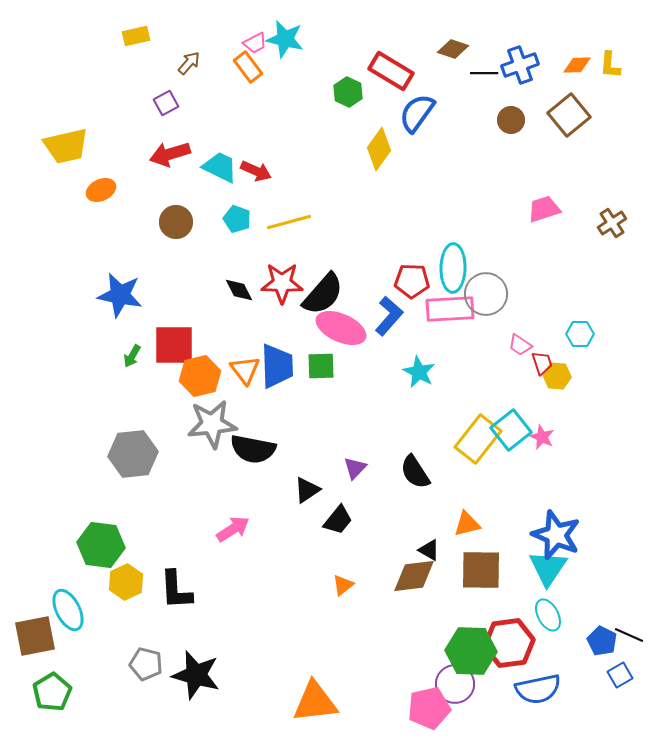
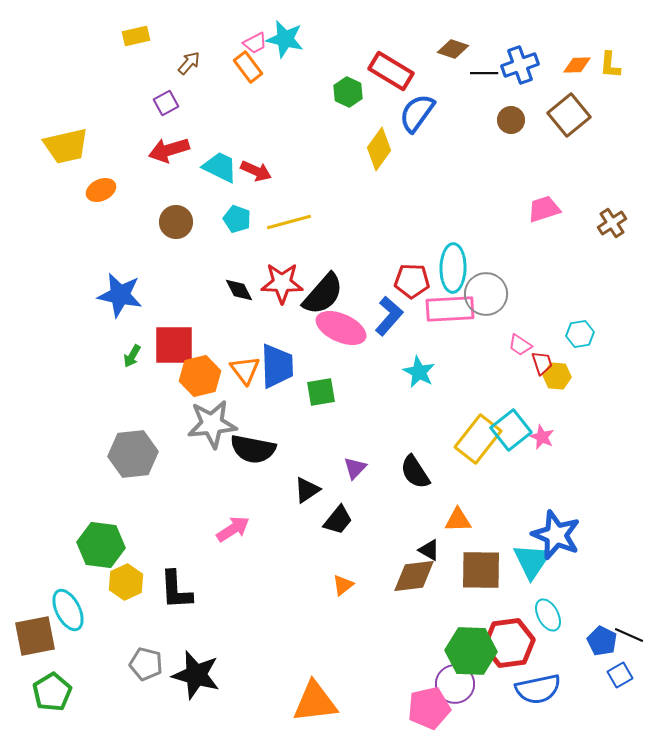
red arrow at (170, 154): moved 1 px left, 4 px up
cyan hexagon at (580, 334): rotated 8 degrees counterclockwise
green square at (321, 366): moved 26 px down; rotated 8 degrees counterclockwise
orange triangle at (467, 524): moved 9 px left, 4 px up; rotated 12 degrees clockwise
cyan triangle at (548, 568): moved 16 px left, 7 px up
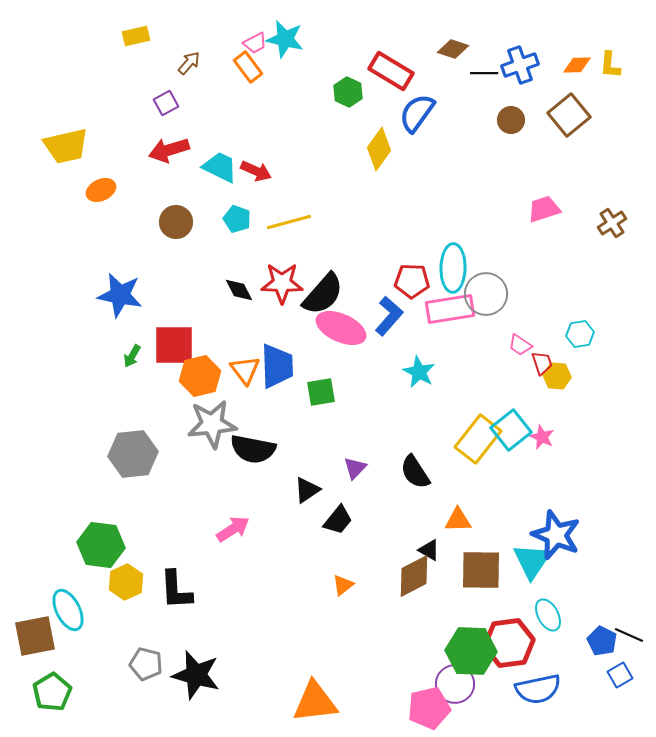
pink rectangle at (450, 309): rotated 6 degrees counterclockwise
brown diamond at (414, 576): rotated 21 degrees counterclockwise
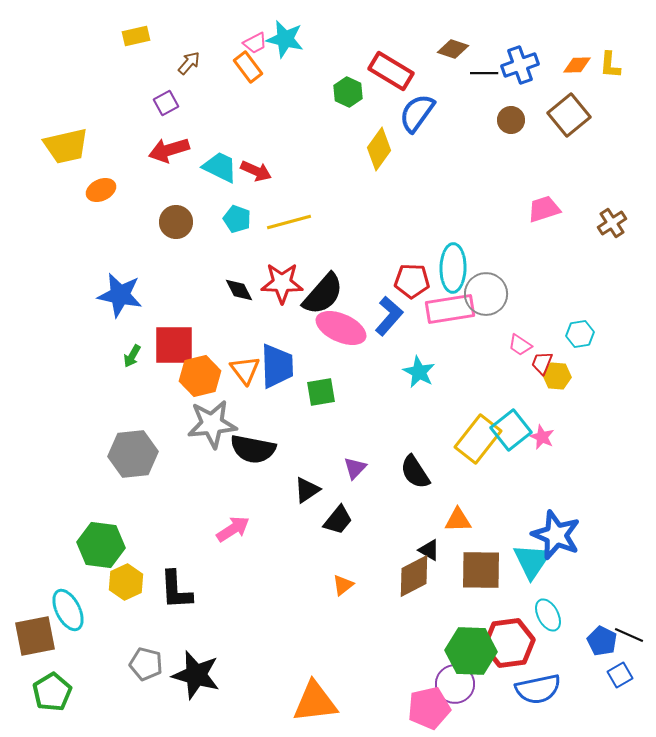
red trapezoid at (542, 363): rotated 140 degrees counterclockwise
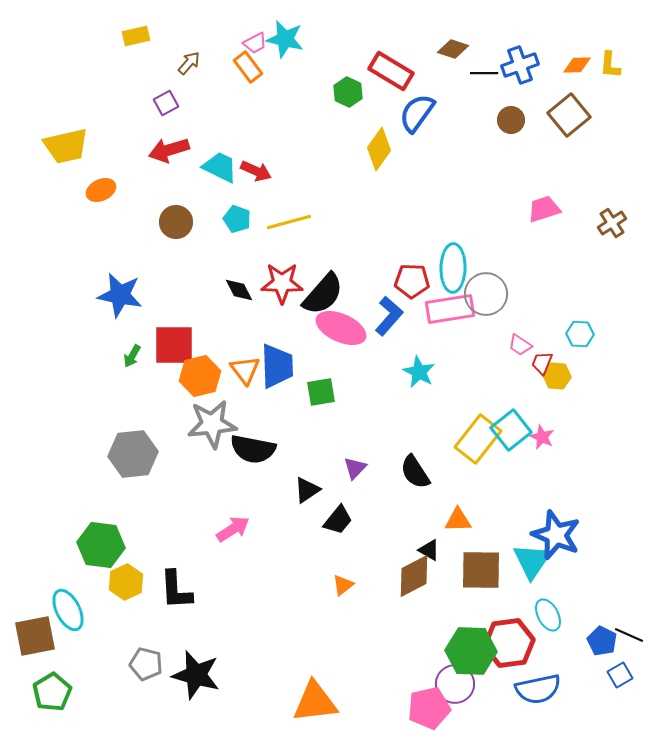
cyan hexagon at (580, 334): rotated 12 degrees clockwise
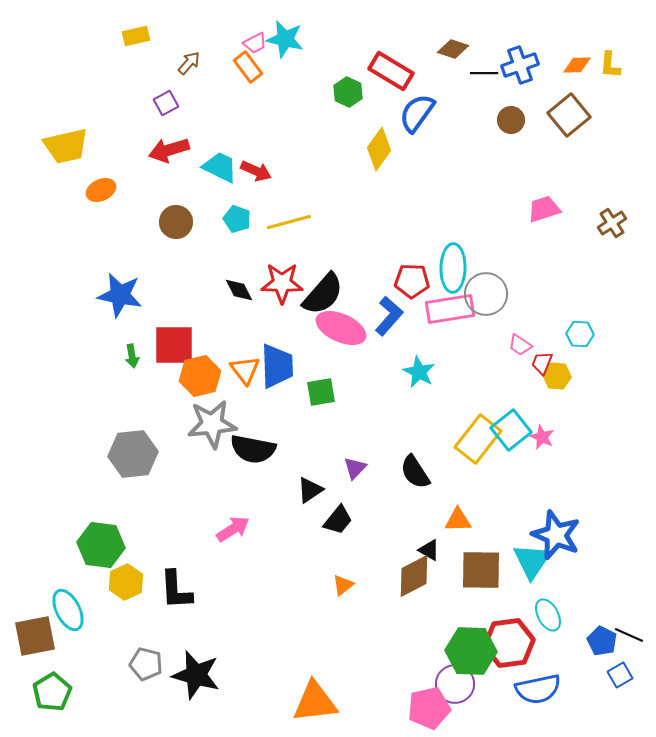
green arrow at (132, 356): rotated 40 degrees counterclockwise
black triangle at (307, 490): moved 3 px right
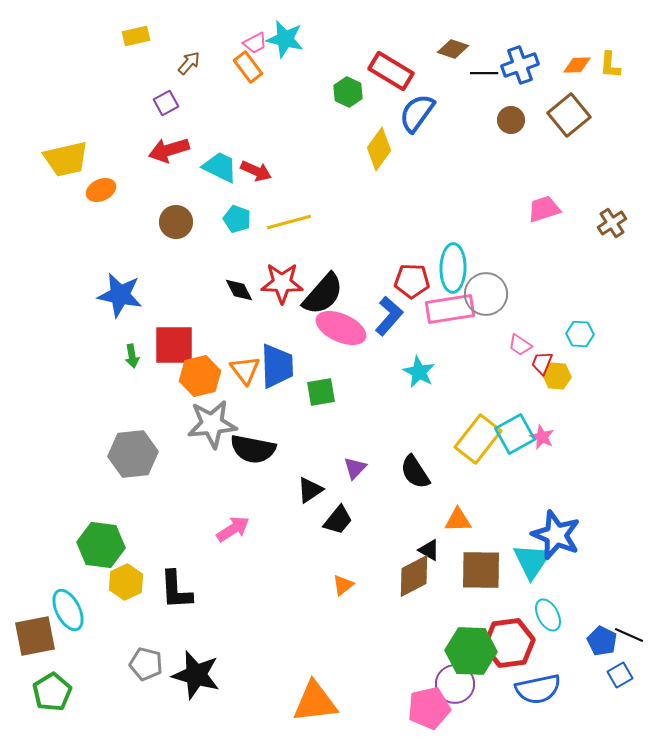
yellow trapezoid at (66, 146): moved 13 px down
cyan square at (511, 430): moved 4 px right, 4 px down; rotated 9 degrees clockwise
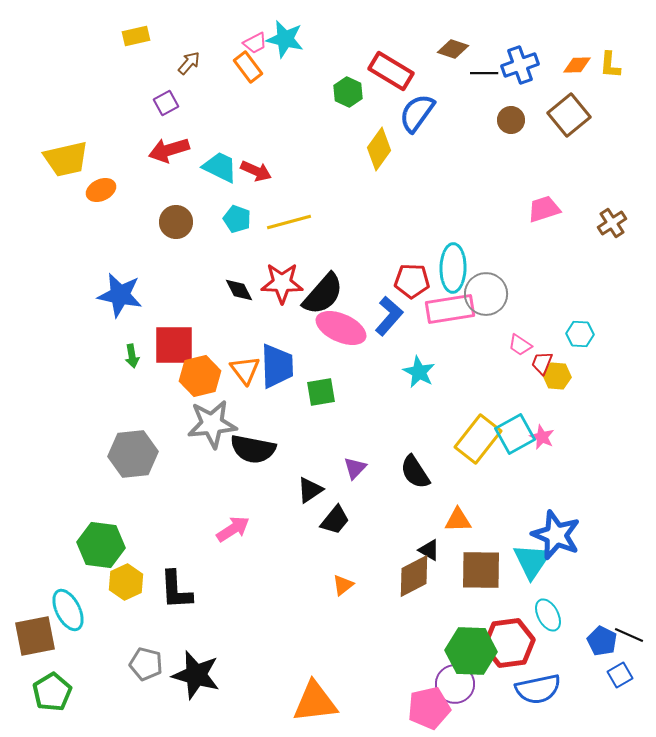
black trapezoid at (338, 520): moved 3 px left
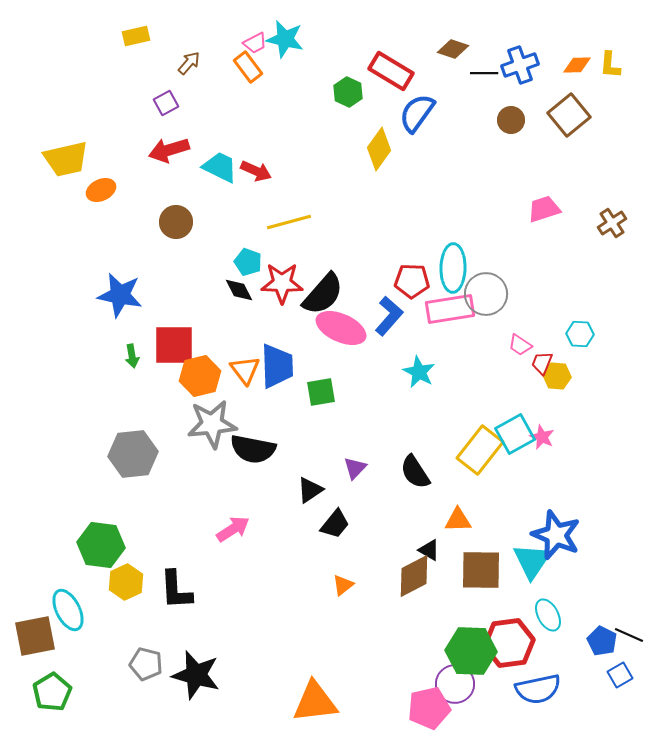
cyan pentagon at (237, 219): moved 11 px right, 43 px down
yellow rectangle at (478, 439): moved 2 px right, 11 px down
black trapezoid at (335, 520): moved 4 px down
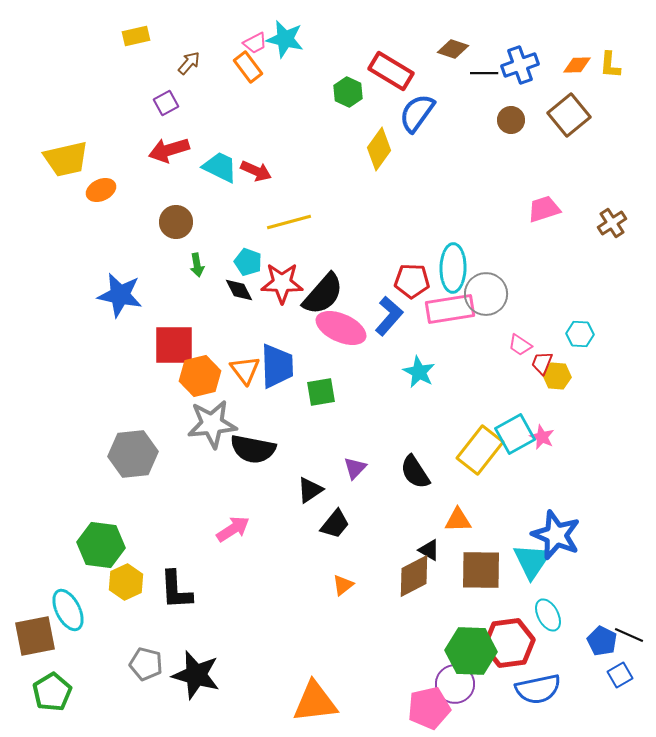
green arrow at (132, 356): moved 65 px right, 91 px up
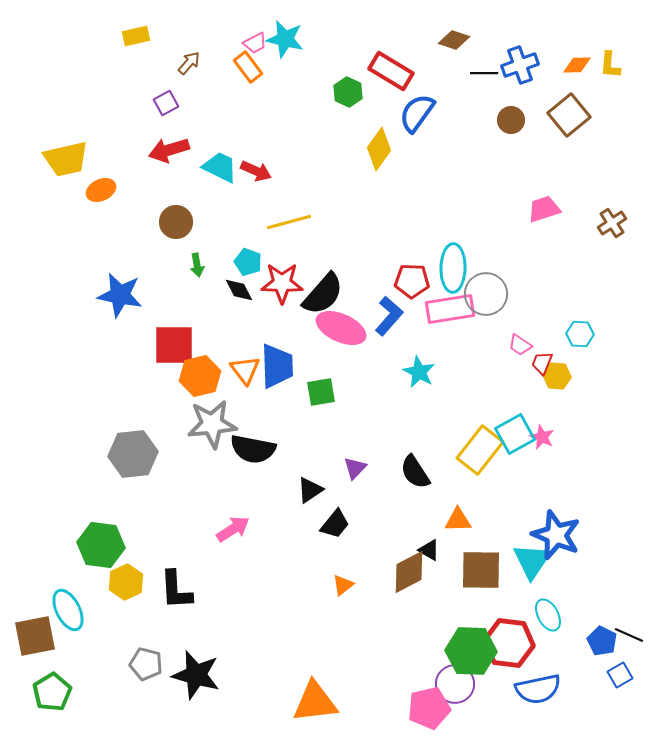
brown diamond at (453, 49): moved 1 px right, 9 px up
brown diamond at (414, 576): moved 5 px left, 4 px up
red hexagon at (509, 643): rotated 15 degrees clockwise
